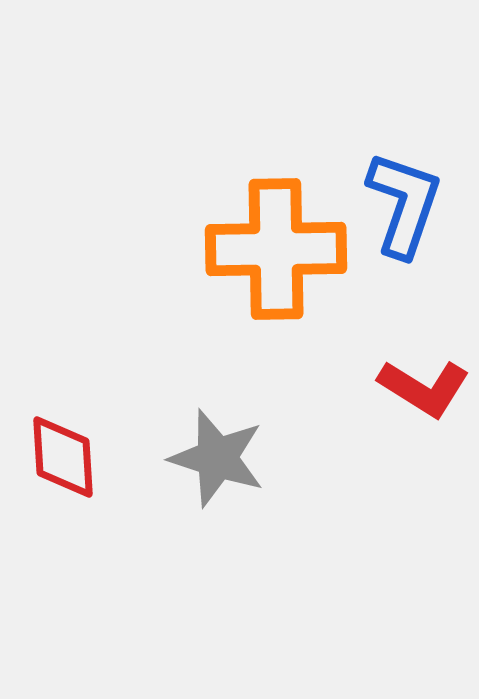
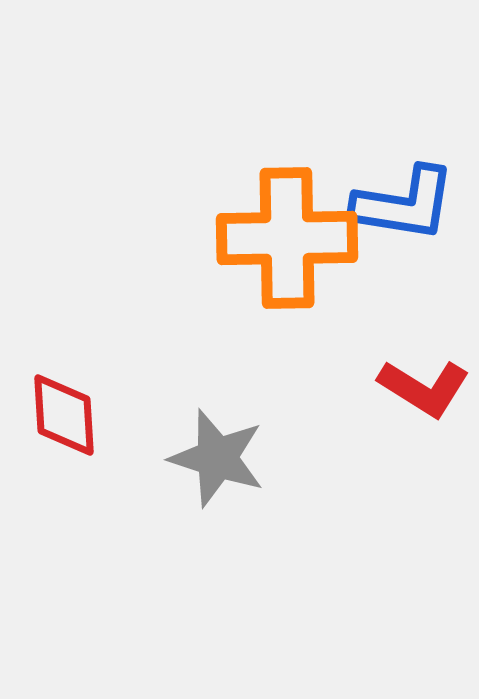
blue L-shape: rotated 80 degrees clockwise
orange cross: moved 11 px right, 11 px up
red diamond: moved 1 px right, 42 px up
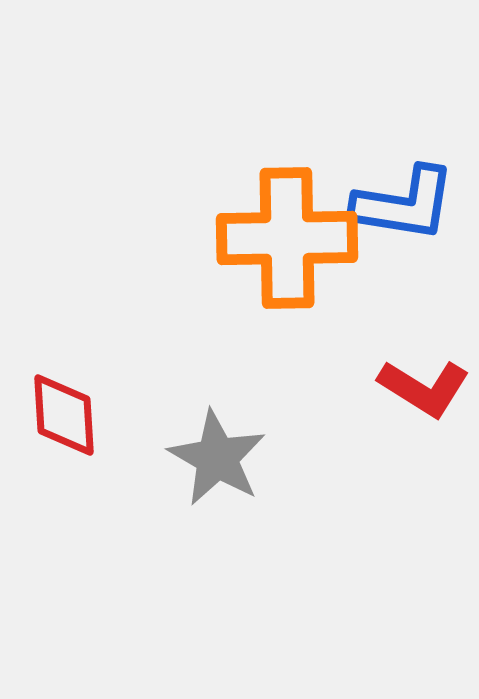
gray star: rotated 12 degrees clockwise
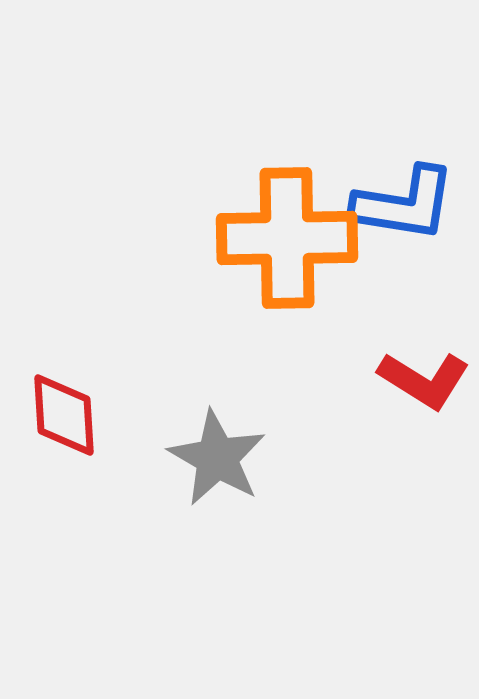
red L-shape: moved 8 px up
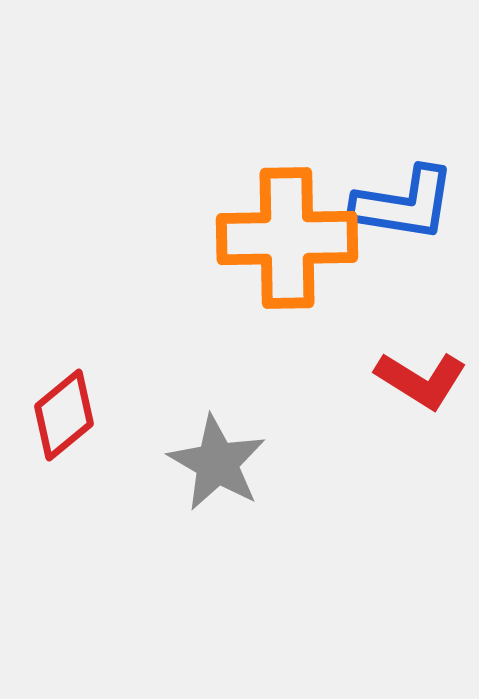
red L-shape: moved 3 px left
red diamond: rotated 54 degrees clockwise
gray star: moved 5 px down
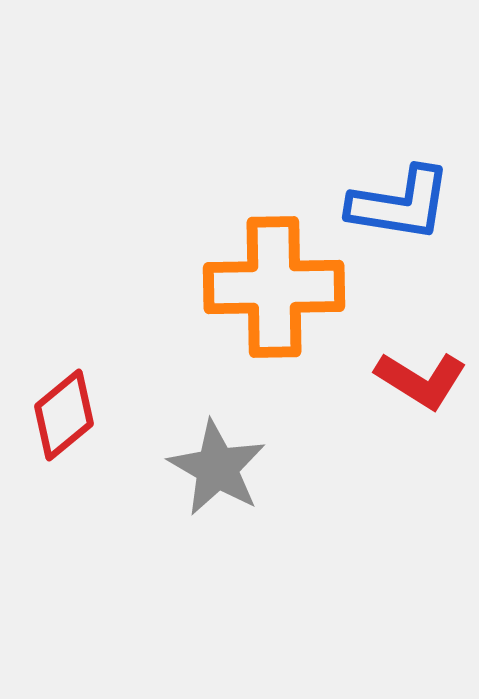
blue L-shape: moved 4 px left
orange cross: moved 13 px left, 49 px down
gray star: moved 5 px down
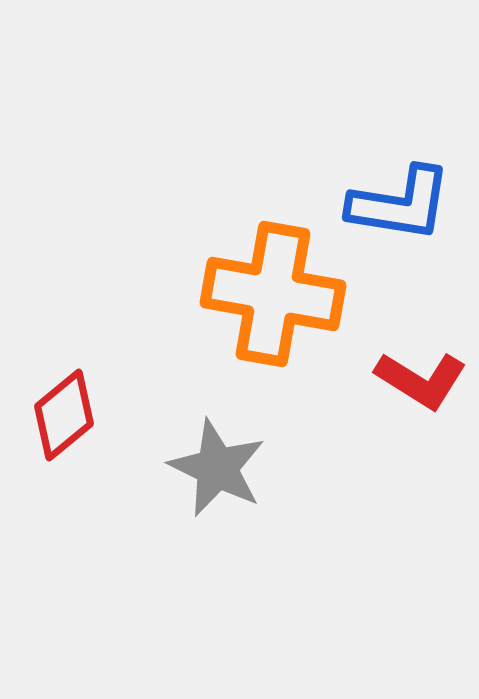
orange cross: moved 1 px left, 7 px down; rotated 11 degrees clockwise
gray star: rotated 4 degrees counterclockwise
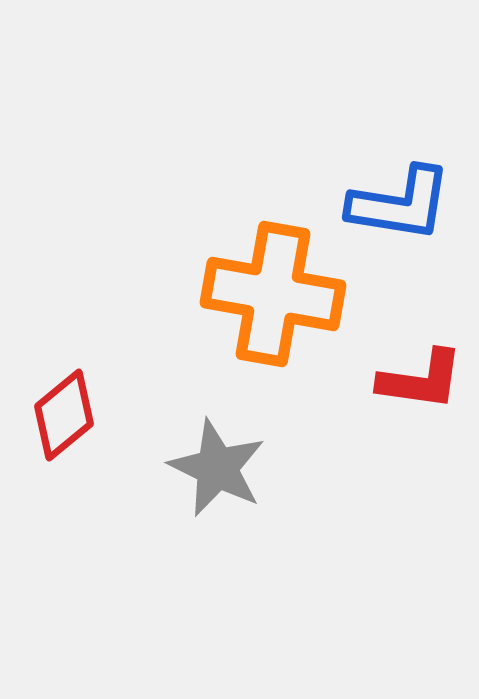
red L-shape: rotated 24 degrees counterclockwise
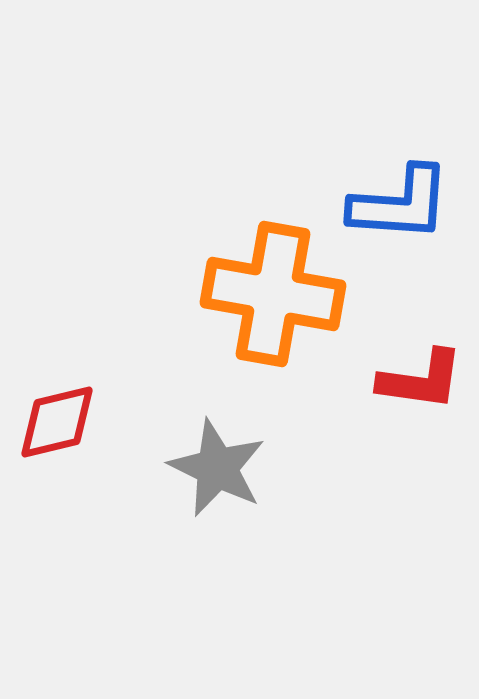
blue L-shape: rotated 5 degrees counterclockwise
red diamond: moved 7 px left, 7 px down; rotated 26 degrees clockwise
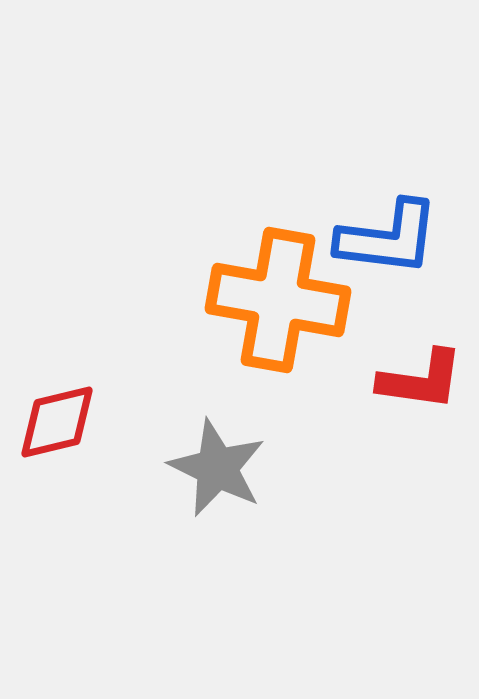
blue L-shape: moved 12 px left, 34 px down; rotated 3 degrees clockwise
orange cross: moved 5 px right, 6 px down
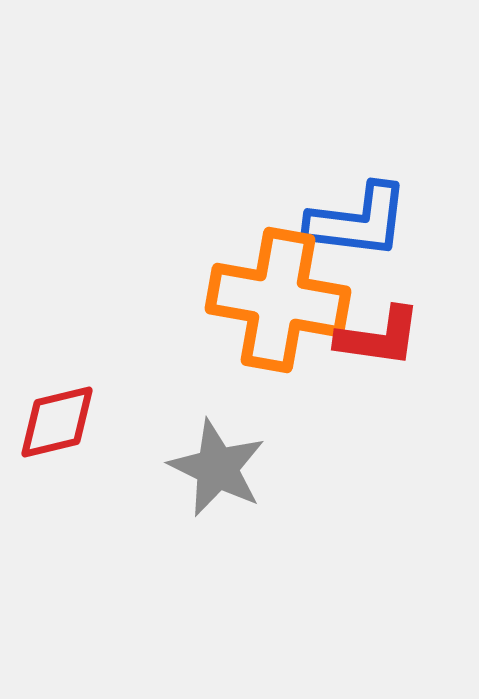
blue L-shape: moved 30 px left, 17 px up
red L-shape: moved 42 px left, 43 px up
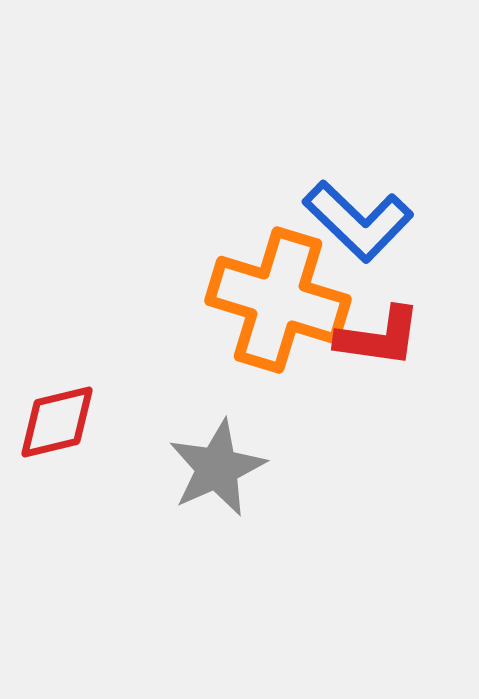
blue L-shape: rotated 37 degrees clockwise
orange cross: rotated 7 degrees clockwise
gray star: rotated 22 degrees clockwise
